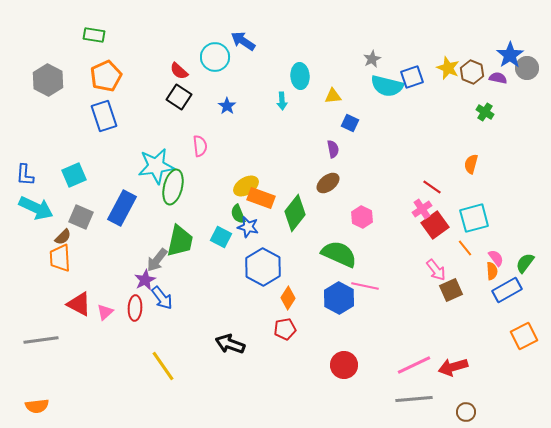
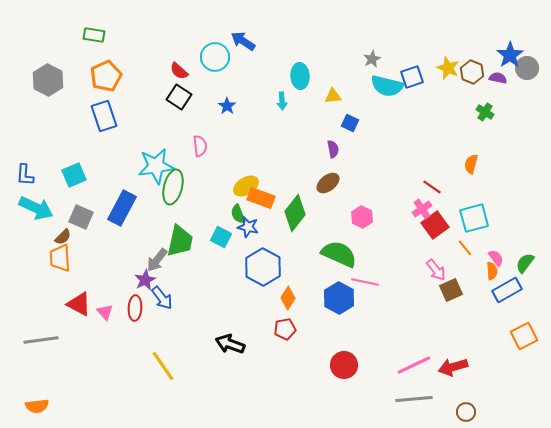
pink line at (365, 286): moved 4 px up
pink triangle at (105, 312): rotated 30 degrees counterclockwise
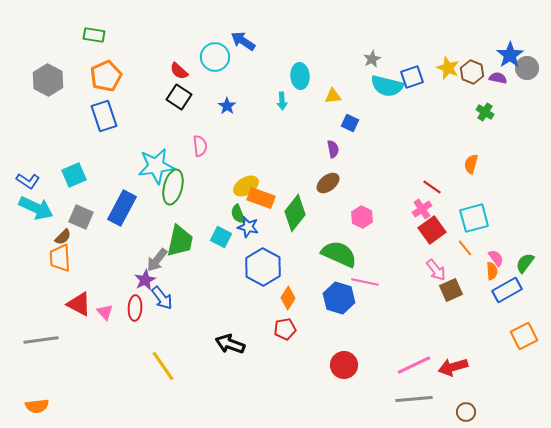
blue L-shape at (25, 175): moved 3 px right, 6 px down; rotated 60 degrees counterclockwise
red square at (435, 225): moved 3 px left, 5 px down
blue hexagon at (339, 298): rotated 12 degrees counterclockwise
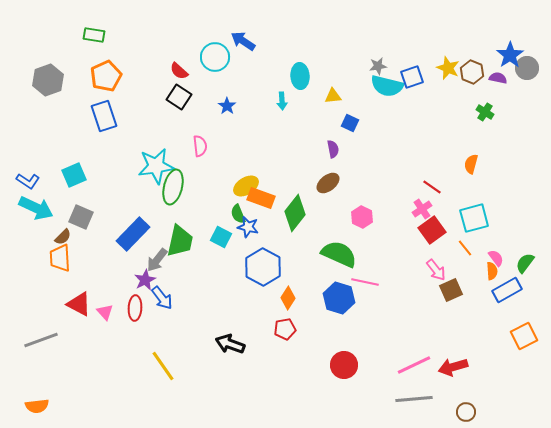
gray star at (372, 59): moved 6 px right, 7 px down; rotated 18 degrees clockwise
gray hexagon at (48, 80): rotated 12 degrees clockwise
blue rectangle at (122, 208): moved 11 px right, 26 px down; rotated 16 degrees clockwise
gray line at (41, 340): rotated 12 degrees counterclockwise
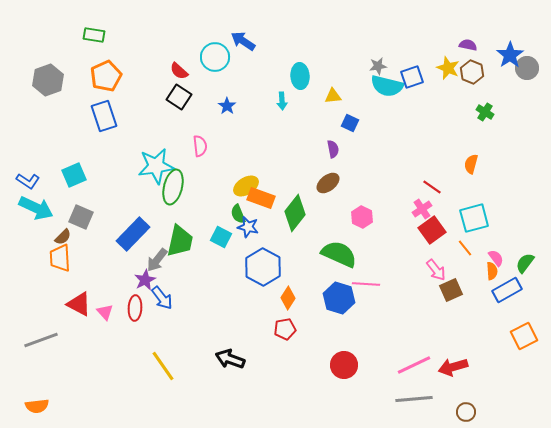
purple semicircle at (498, 78): moved 30 px left, 33 px up
pink line at (365, 282): moved 1 px right, 2 px down; rotated 8 degrees counterclockwise
black arrow at (230, 344): moved 15 px down
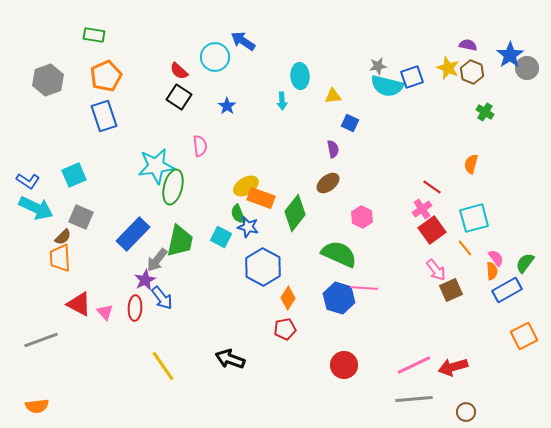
pink line at (366, 284): moved 2 px left, 4 px down
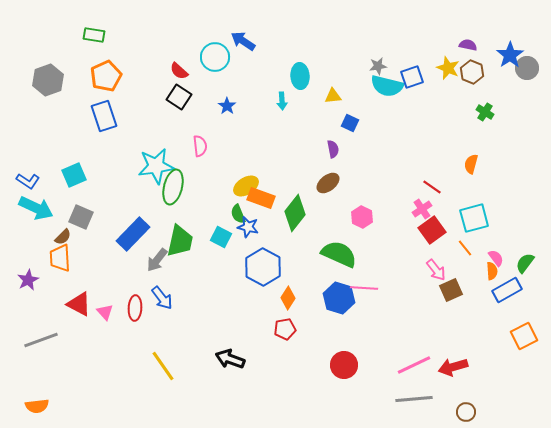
purple star at (145, 280): moved 117 px left
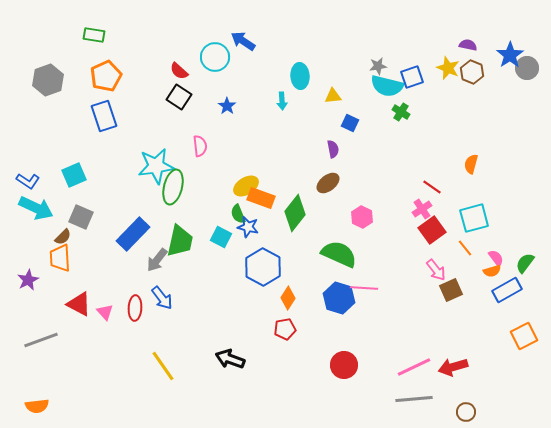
green cross at (485, 112): moved 84 px left
orange semicircle at (492, 271): rotated 78 degrees clockwise
pink line at (414, 365): moved 2 px down
